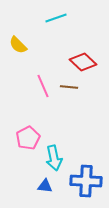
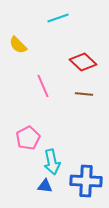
cyan line: moved 2 px right
brown line: moved 15 px right, 7 px down
cyan arrow: moved 2 px left, 4 px down
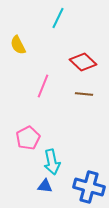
cyan line: rotated 45 degrees counterclockwise
yellow semicircle: rotated 18 degrees clockwise
pink line: rotated 45 degrees clockwise
blue cross: moved 3 px right, 6 px down; rotated 12 degrees clockwise
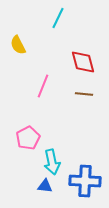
red diamond: rotated 32 degrees clockwise
blue cross: moved 4 px left, 6 px up; rotated 12 degrees counterclockwise
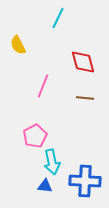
brown line: moved 1 px right, 4 px down
pink pentagon: moved 7 px right, 2 px up
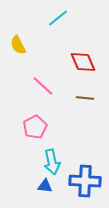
cyan line: rotated 25 degrees clockwise
red diamond: rotated 8 degrees counterclockwise
pink line: rotated 70 degrees counterclockwise
pink pentagon: moved 9 px up
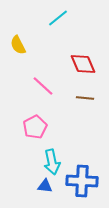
red diamond: moved 2 px down
blue cross: moved 3 px left
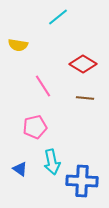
cyan line: moved 1 px up
yellow semicircle: rotated 54 degrees counterclockwise
red diamond: rotated 36 degrees counterclockwise
pink line: rotated 15 degrees clockwise
pink pentagon: rotated 15 degrees clockwise
blue triangle: moved 25 px left, 17 px up; rotated 28 degrees clockwise
